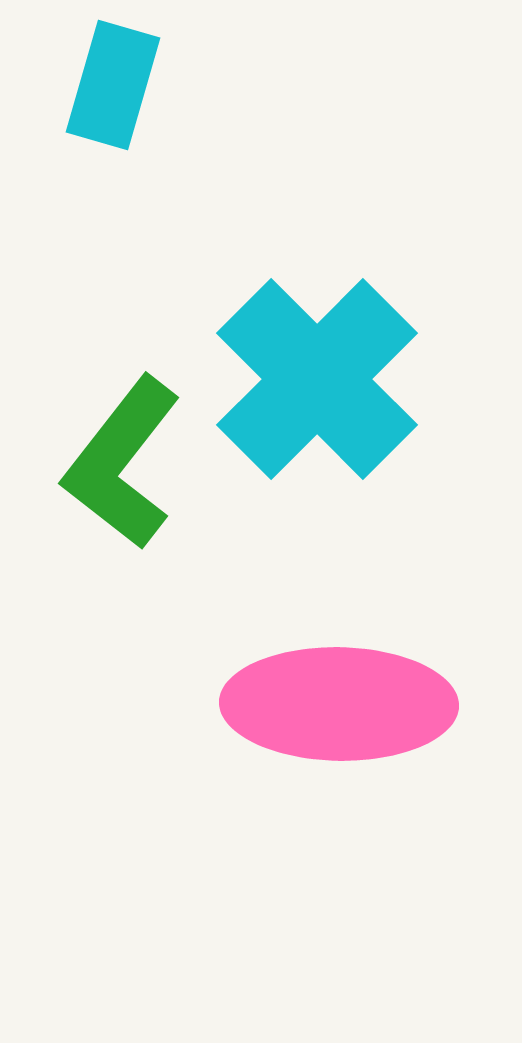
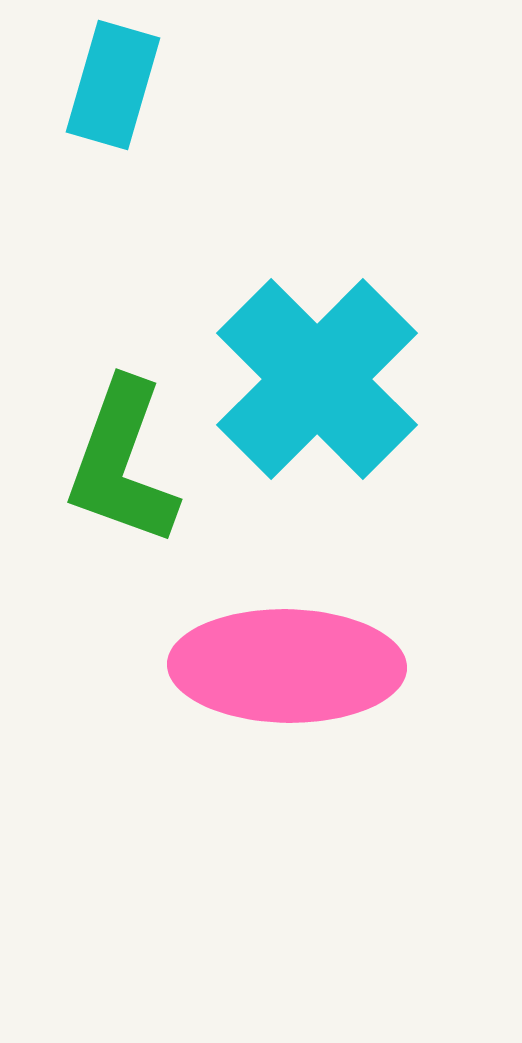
green L-shape: rotated 18 degrees counterclockwise
pink ellipse: moved 52 px left, 38 px up
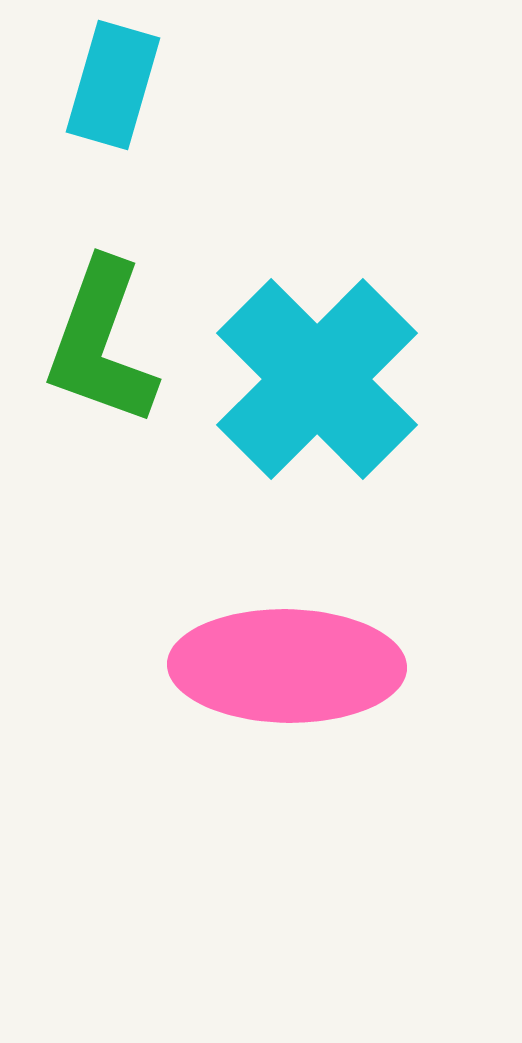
green L-shape: moved 21 px left, 120 px up
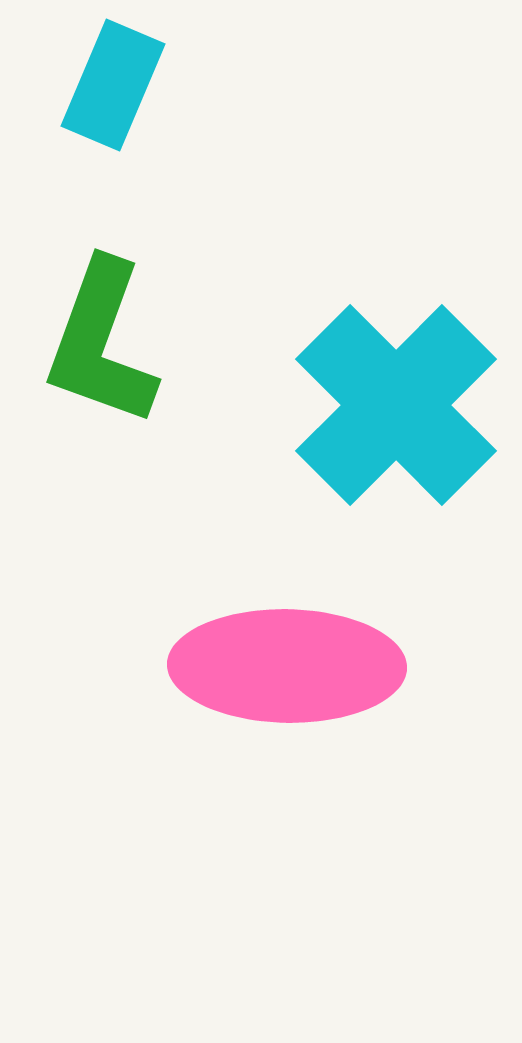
cyan rectangle: rotated 7 degrees clockwise
cyan cross: moved 79 px right, 26 px down
